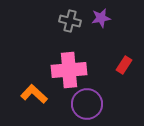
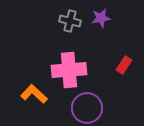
purple circle: moved 4 px down
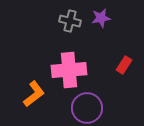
orange L-shape: rotated 100 degrees clockwise
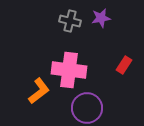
pink cross: rotated 12 degrees clockwise
orange L-shape: moved 5 px right, 3 px up
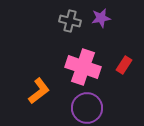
pink cross: moved 14 px right, 3 px up; rotated 12 degrees clockwise
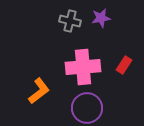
pink cross: rotated 24 degrees counterclockwise
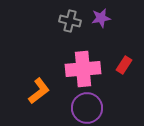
pink cross: moved 2 px down
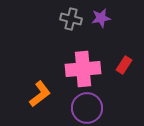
gray cross: moved 1 px right, 2 px up
orange L-shape: moved 1 px right, 3 px down
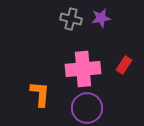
orange L-shape: rotated 48 degrees counterclockwise
